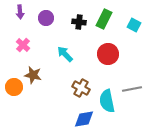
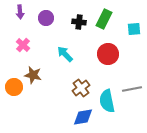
cyan square: moved 4 px down; rotated 32 degrees counterclockwise
brown cross: rotated 24 degrees clockwise
blue diamond: moved 1 px left, 2 px up
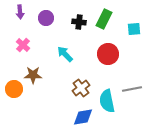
brown star: rotated 12 degrees counterclockwise
orange circle: moved 2 px down
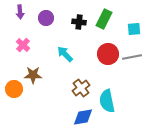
gray line: moved 32 px up
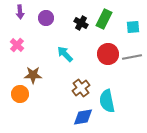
black cross: moved 2 px right, 1 px down; rotated 24 degrees clockwise
cyan square: moved 1 px left, 2 px up
pink cross: moved 6 px left
orange circle: moved 6 px right, 5 px down
